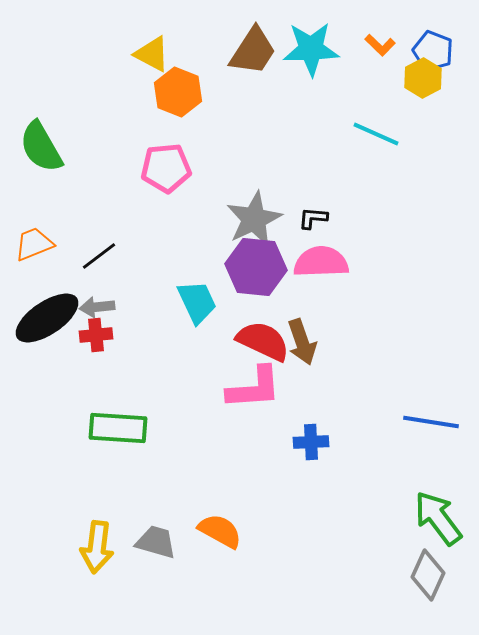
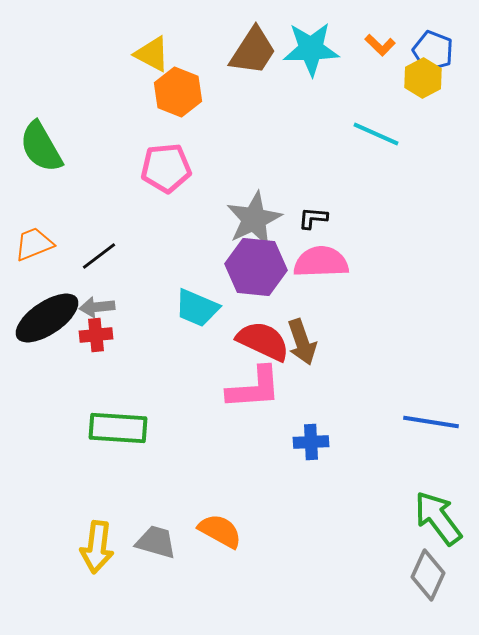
cyan trapezoid: moved 6 px down; rotated 138 degrees clockwise
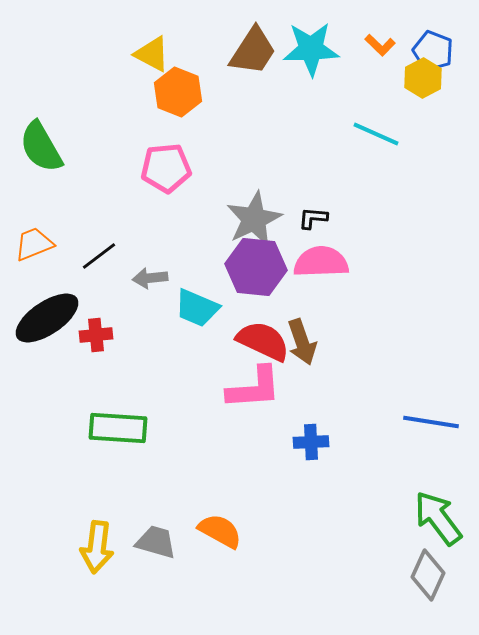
gray arrow: moved 53 px right, 29 px up
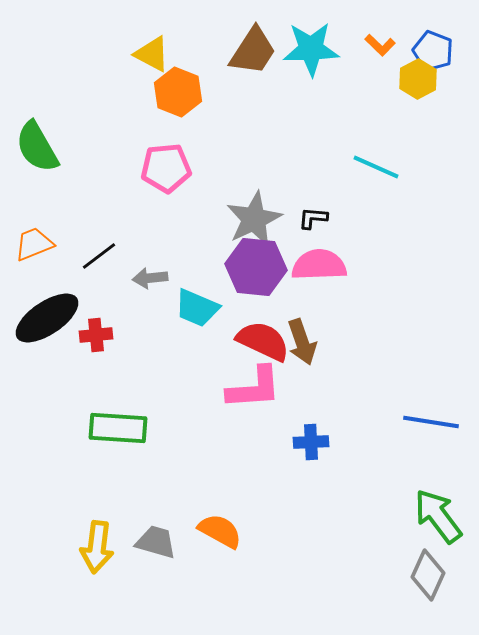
yellow hexagon: moved 5 px left, 1 px down
cyan line: moved 33 px down
green semicircle: moved 4 px left
pink semicircle: moved 2 px left, 3 px down
green arrow: moved 2 px up
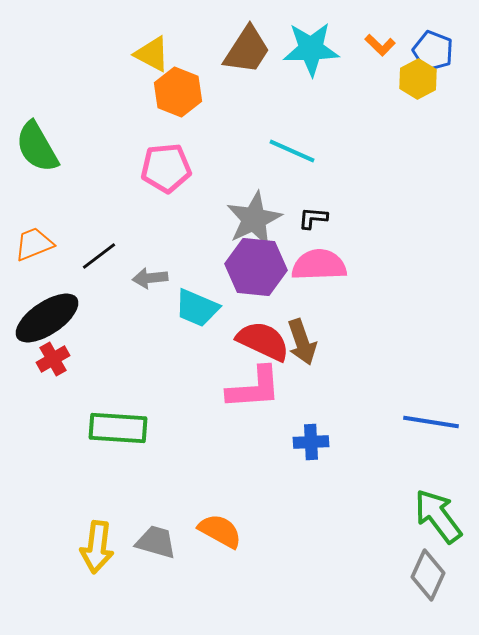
brown trapezoid: moved 6 px left, 1 px up
cyan line: moved 84 px left, 16 px up
red cross: moved 43 px left, 24 px down; rotated 24 degrees counterclockwise
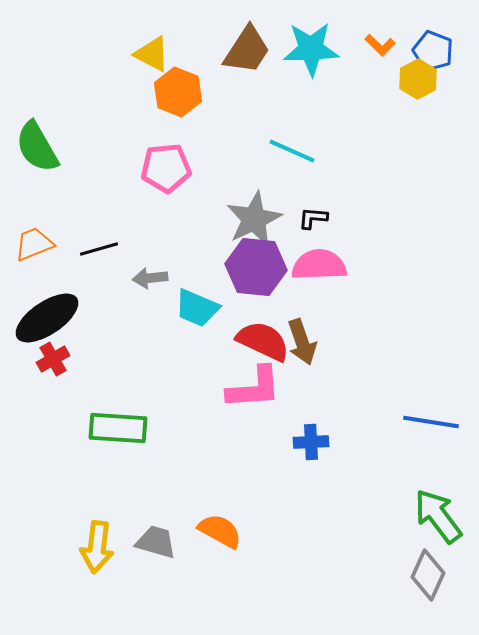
black line: moved 7 px up; rotated 21 degrees clockwise
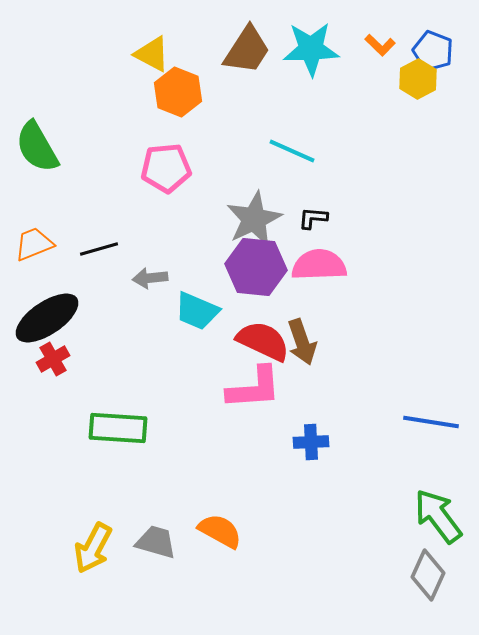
cyan trapezoid: moved 3 px down
yellow arrow: moved 4 px left, 1 px down; rotated 21 degrees clockwise
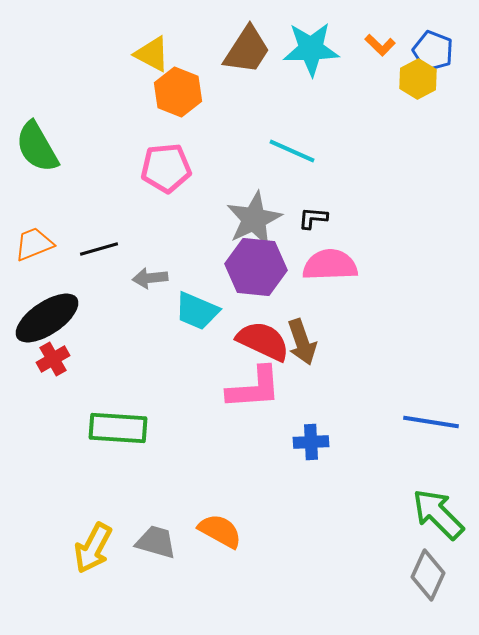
pink semicircle: moved 11 px right
green arrow: moved 2 px up; rotated 8 degrees counterclockwise
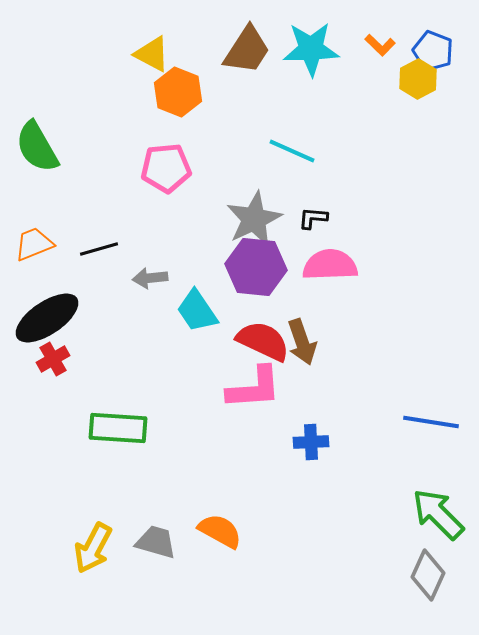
cyan trapezoid: rotated 33 degrees clockwise
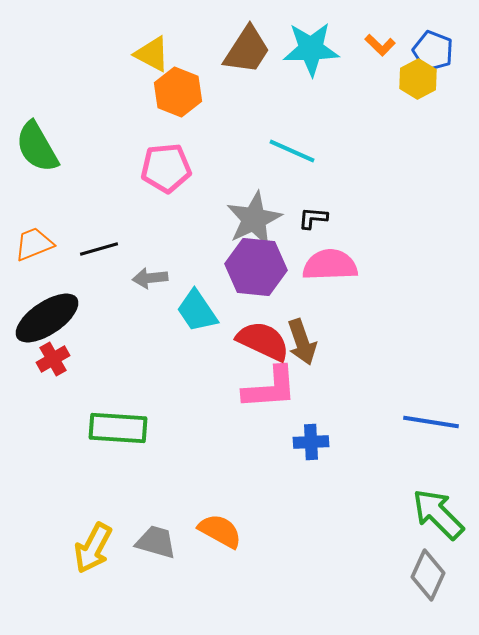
pink L-shape: moved 16 px right
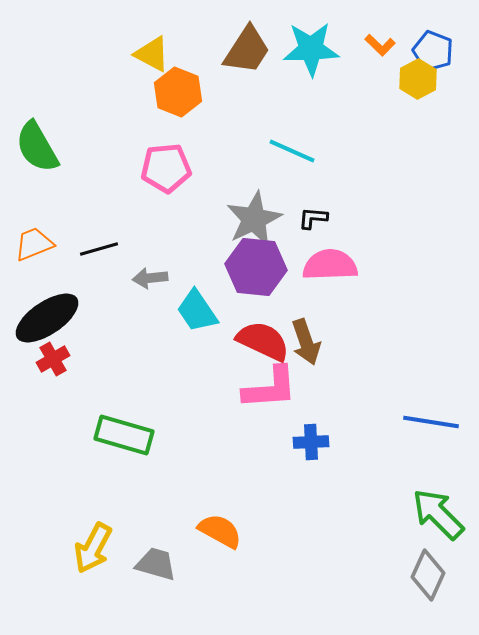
brown arrow: moved 4 px right
green rectangle: moved 6 px right, 7 px down; rotated 12 degrees clockwise
gray trapezoid: moved 22 px down
